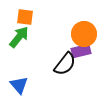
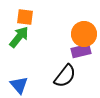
black semicircle: moved 12 px down
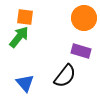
orange circle: moved 16 px up
purple rectangle: rotated 30 degrees clockwise
blue triangle: moved 6 px right, 2 px up
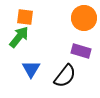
blue triangle: moved 6 px right, 14 px up; rotated 12 degrees clockwise
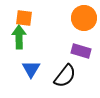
orange square: moved 1 px left, 1 px down
green arrow: rotated 40 degrees counterclockwise
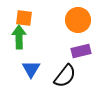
orange circle: moved 6 px left, 2 px down
purple rectangle: rotated 30 degrees counterclockwise
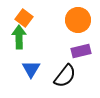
orange square: rotated 30 degrees clockwise
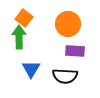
orange circle: moved 10 px left, 4 px down
purple rectangle: moved 6 px left; rotated 18 degrees clockwise
black semicircle: rotated 55 degrees clockwise
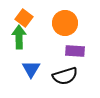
orange circle: moved 3 px left, 1 px up
black semicircle: rotated 20 degrees counterclockwise
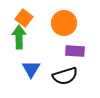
orange circle: moved 1 px left
